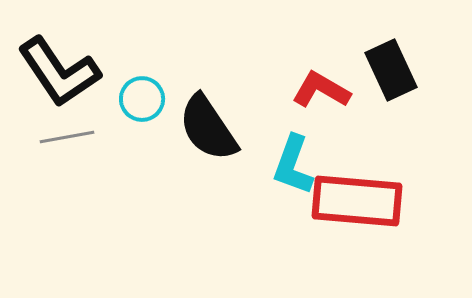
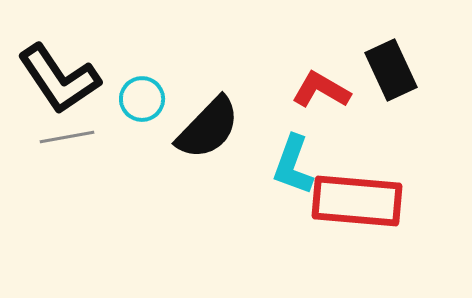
black L-shape: moved 7 px down
black semicircle: rotated 102 degrees counterclockwise
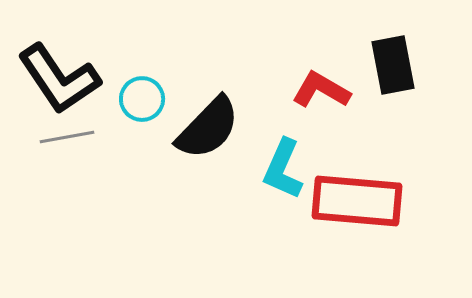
black rectangle: moved 2 px right, 5 px up; rotated 14 degrees clockwise
cyan L-shape: moved 10 px left, 4 px down; rotated 4 degrees clockwise
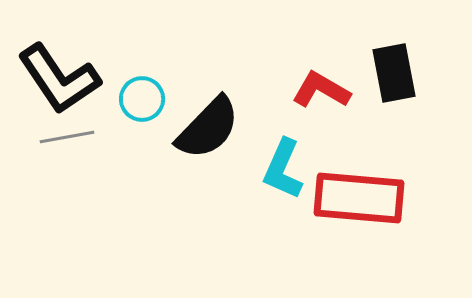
black rectangle: moved 1 px right, 8 px down
red rectangle: moved 2 px right, 3 px up
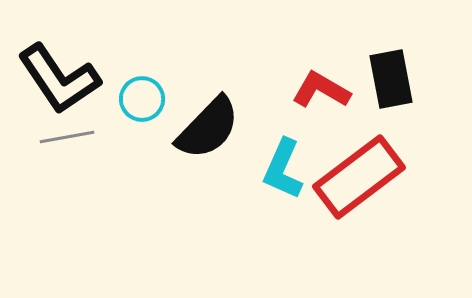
black rectangle: moved 3 px left, 6 px down
red rectangle: moved 21 px up; rotated 42 degrees counterclockwise
